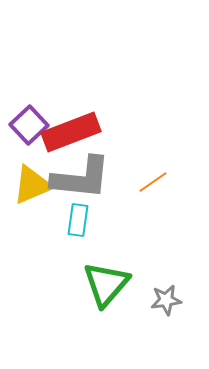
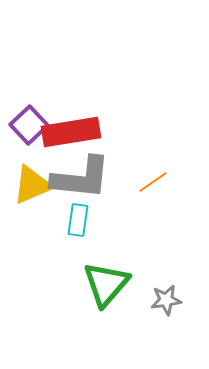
red rectangle: rotated 12 degrees clockwise
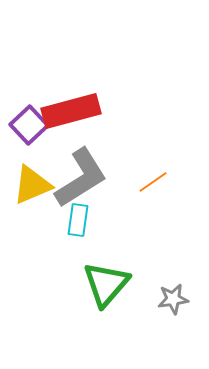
red rectangle: moved 21 px up; rotated 6 degrees counterclockwise
gray L-shape: rotated 38 degrees counterclockwise
gray star: moved 7 px right, 1 px up
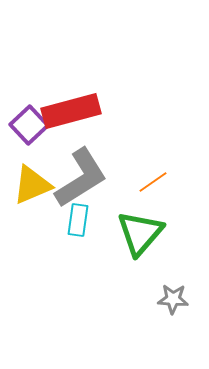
green triangle: moved 34 px right, 51 px up
gray star: rotated 12 degrees clockwise
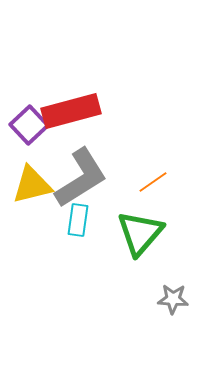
yellow triangle: rotated 9 degrees clockwise
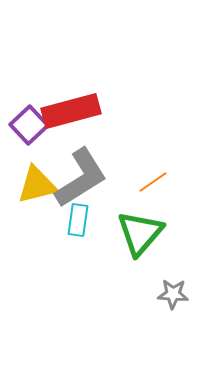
yellow triangle: moved 5 px right
gray star: moved 5 px up
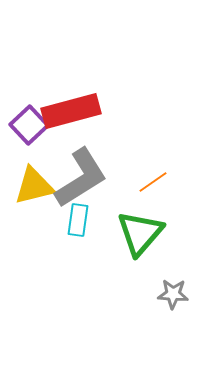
yellow triangle: moved 3 px left, 1 px down
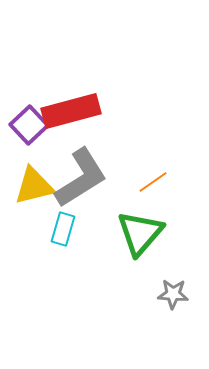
cyan rectangle: moved 15 px left, 9 px down; rotated 8 degrees clockwise
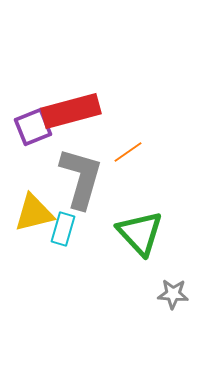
purple square: moved 4 px right, 2 px down; rotated 21 degrees clockwise
gray L-shape: rotated 42 degrees counterclockwise
orange line: moved 25 px left, 30 px up
yellow triangle: moved 27 px down
green triangle: rotated 24 degrees counterclockwise
